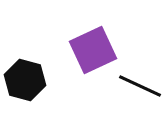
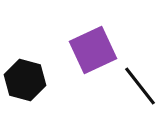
black line: rotated 27 degrees clockwise
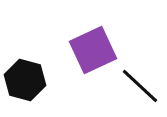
black line: rotated 9 degrees counterclockwise
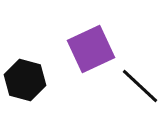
purple square: moved 2 px left, 1 px up
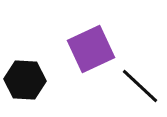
black hexagon: rotated 12 degrees counterclockwise
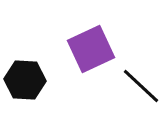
black line: moved 1 px right
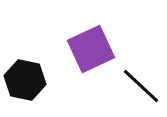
black hexagon: rotated 9 degrees clockwise
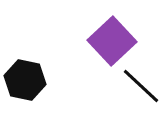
purple square: moved 21 px right, 8 px up; rotated 18 degrees counterclockwise
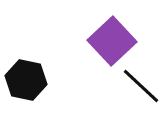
black hexagon: moved 1 px right
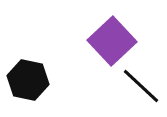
black hexagon: moved 2 px right
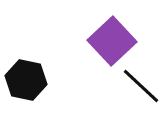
black hexagon: moved 2 px left
